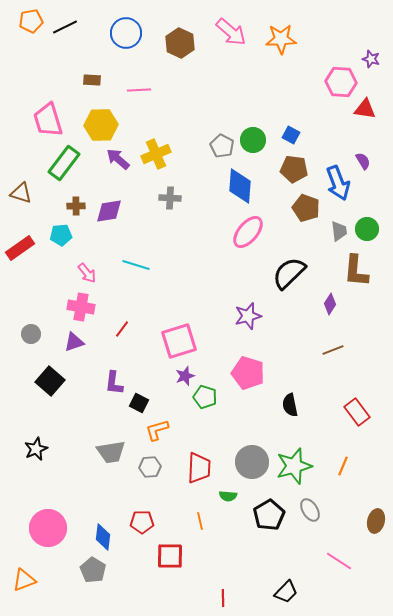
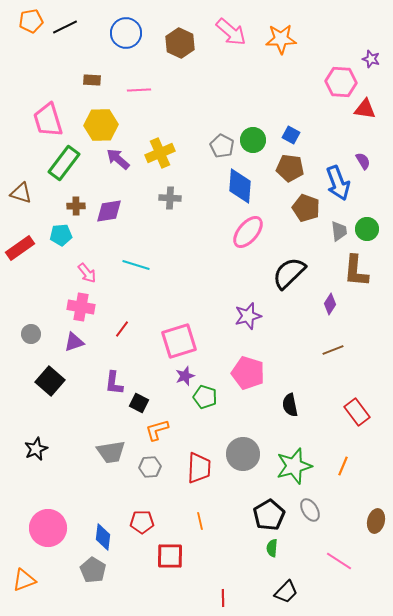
yellow cross at (156, 154): moved 4 px right, 1 px up
brown pentagon at (294, 169): moved 4 px left, 1 px up
gray circle at (252, 462): moved 9 px left, 8 px up
green semicircle at (228, 496): moved 44 px right, 52 px down; rotated 90 degrees clockwise
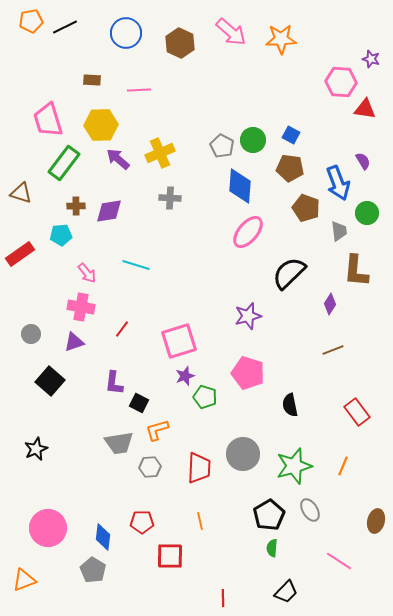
green circle at (367, 229): moved 16 px up
red rectangle at (20, 248): moved 6 px down
gray trapezoid at (111, 452): moved 8 px right, 9 px up
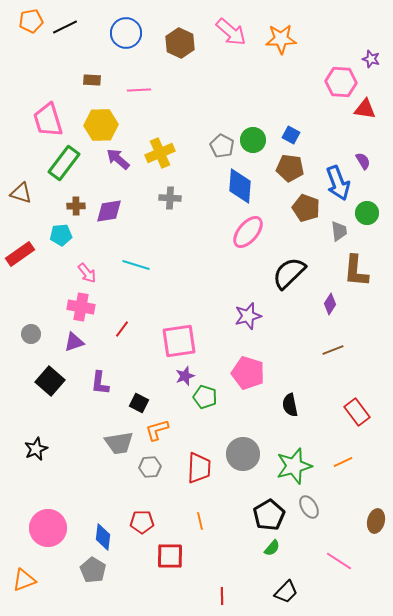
pink square at (179, 341): rotated 9 degrees clockwise
purple L-shape at (114, 383): moved 14 px left
orange line at (343, 466): moved 4 px up; rotated 42 degrees clockwise
gray ellipse at (310, 510): moved 1 px left, 3 px up
green semicircle at (272, 548): rotated 144 degrees counterclockwise
red line at (223, 598): moved 1 px left, 2 px up
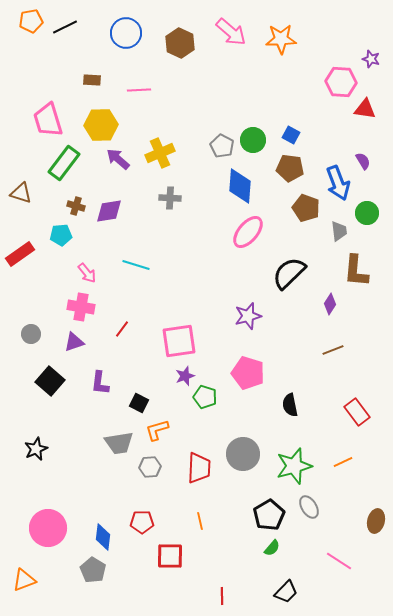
brown cross at (76, 206): rotated 18 degrees clockwise
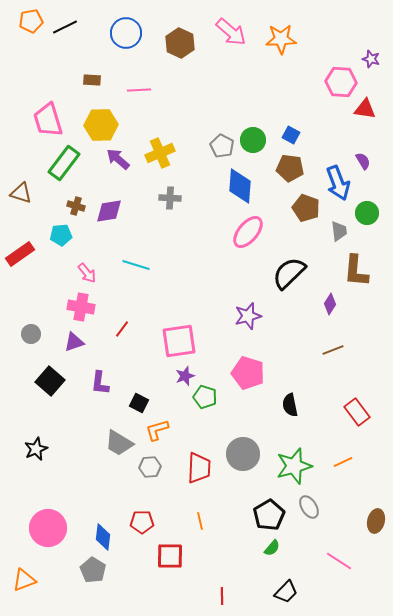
gray trapezoid at (119, 443): rotated 40 degrees clockwise
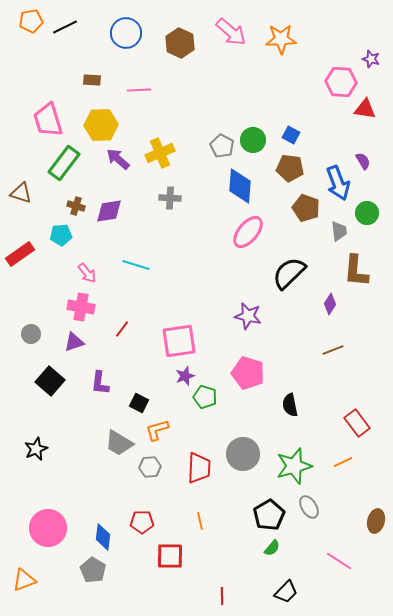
purple star at (248, 316): rotated 28 degrees clockwise
red rectangle at (357, 412): moved 11 px down
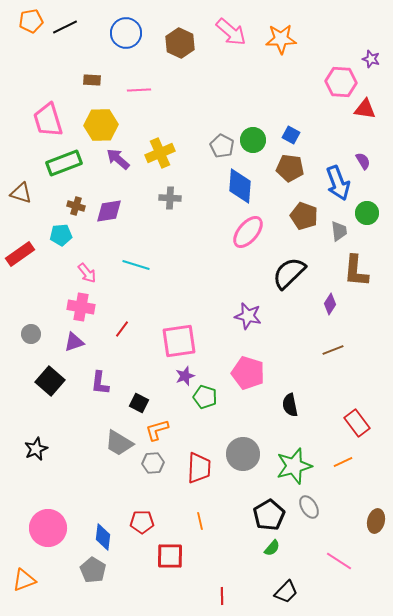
green rectangle at (64, 163): rotated 32 degrees clockwise
brown pentagon at (306, 208): moved 2 px left, 8 px down
gray hexagon at (150, 467): moved 3 px right, 4 px up
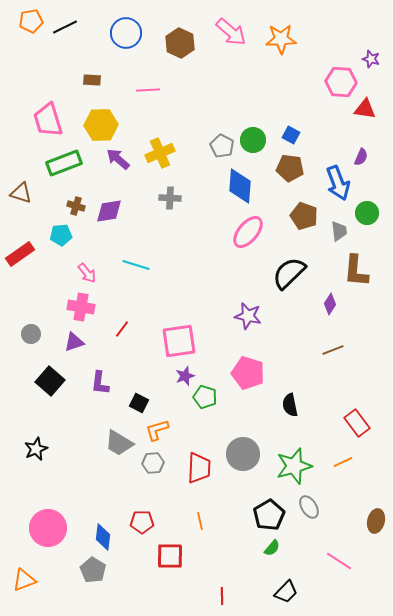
pink line at (139, 90): moved 9 px right
purple semicircle at (363, 161): moved 2 px left, 4 px up; rotated 54 degrees clockwise
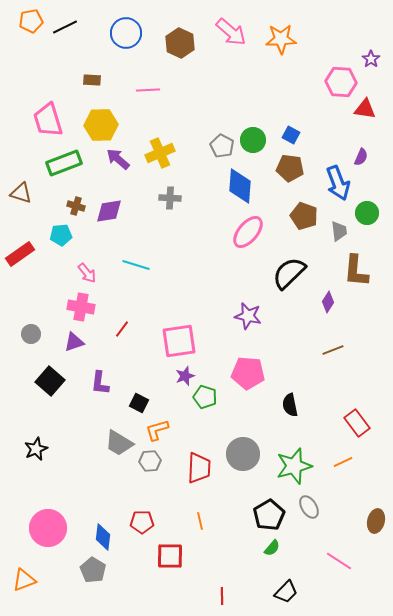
purple star at (371, 59): rotated 18 degrees clockwise
purple diamond at (330, 304): moved 2 px left, 2 px up
pink pentagon at (248, 373): rotated 12 degrees counterclockwise
gray hexagon at (153, 463): moved 3 px left, 2 px up
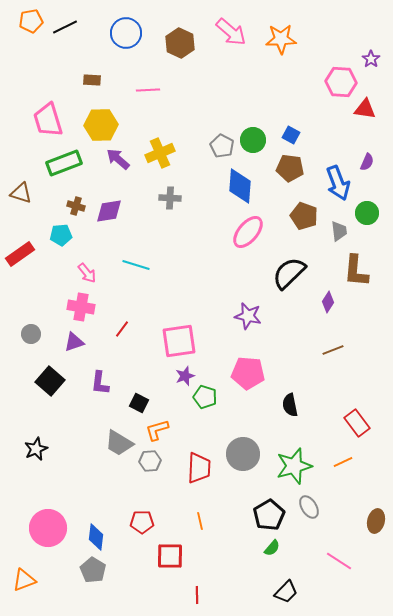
purple semicircle at (361, 157): moved 6 px right, 5 px down
blue diamond at (103, 537): moved 7 px left
red line at (222, 596): moved 25 px left, 1 px up
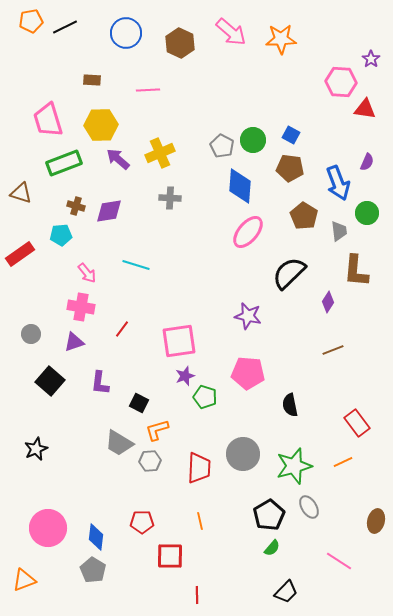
brown pentagon at (304, 216): rotated 12 degrees clockwise
